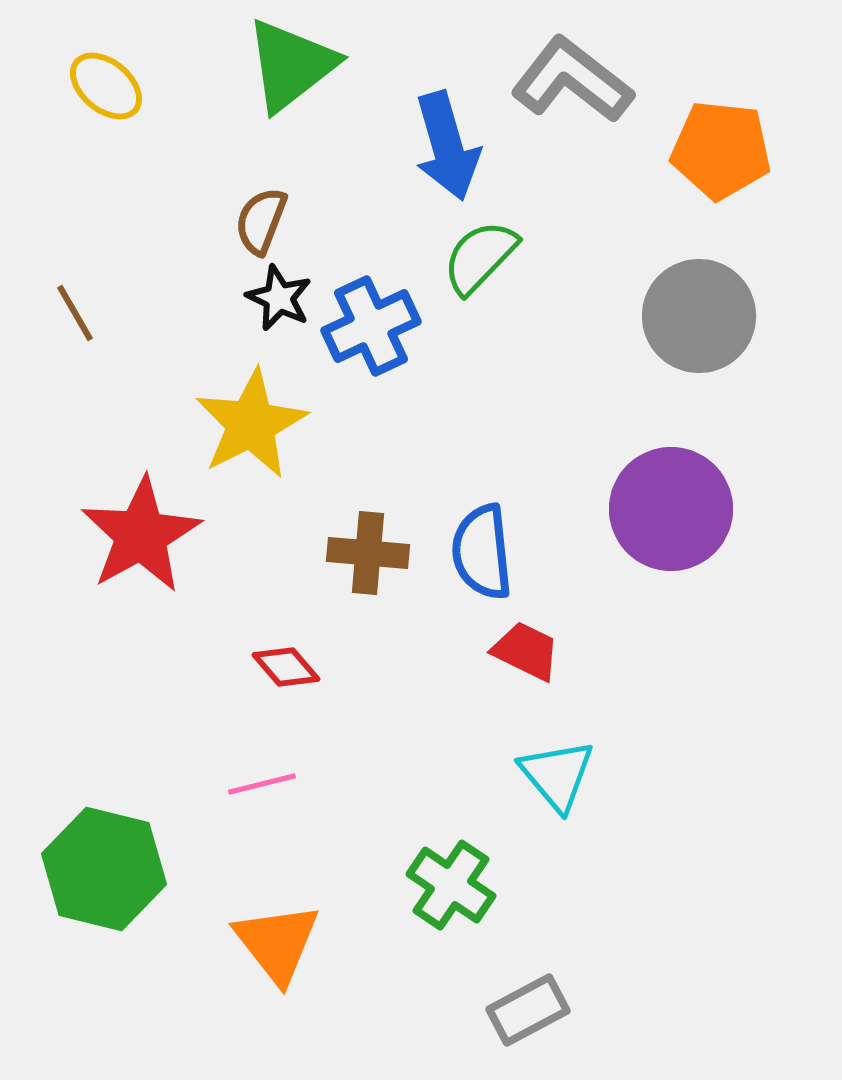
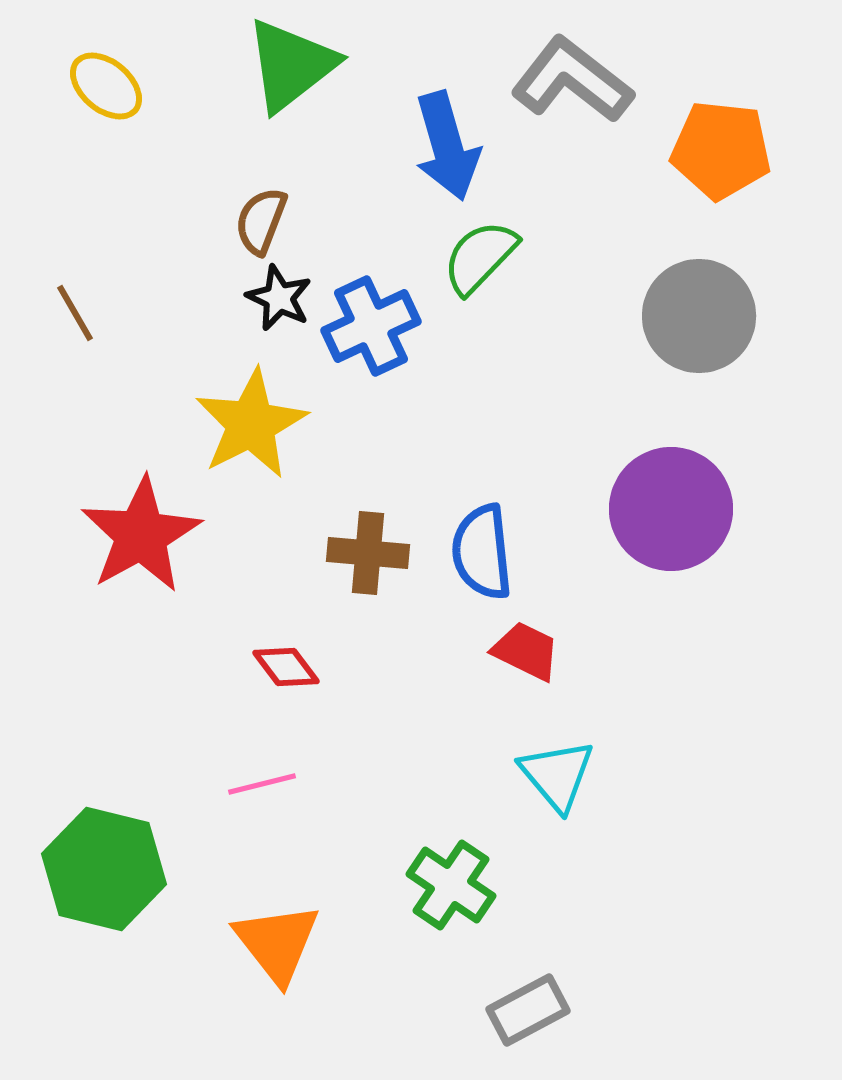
red diamond: rotated 4 degrees clockwise
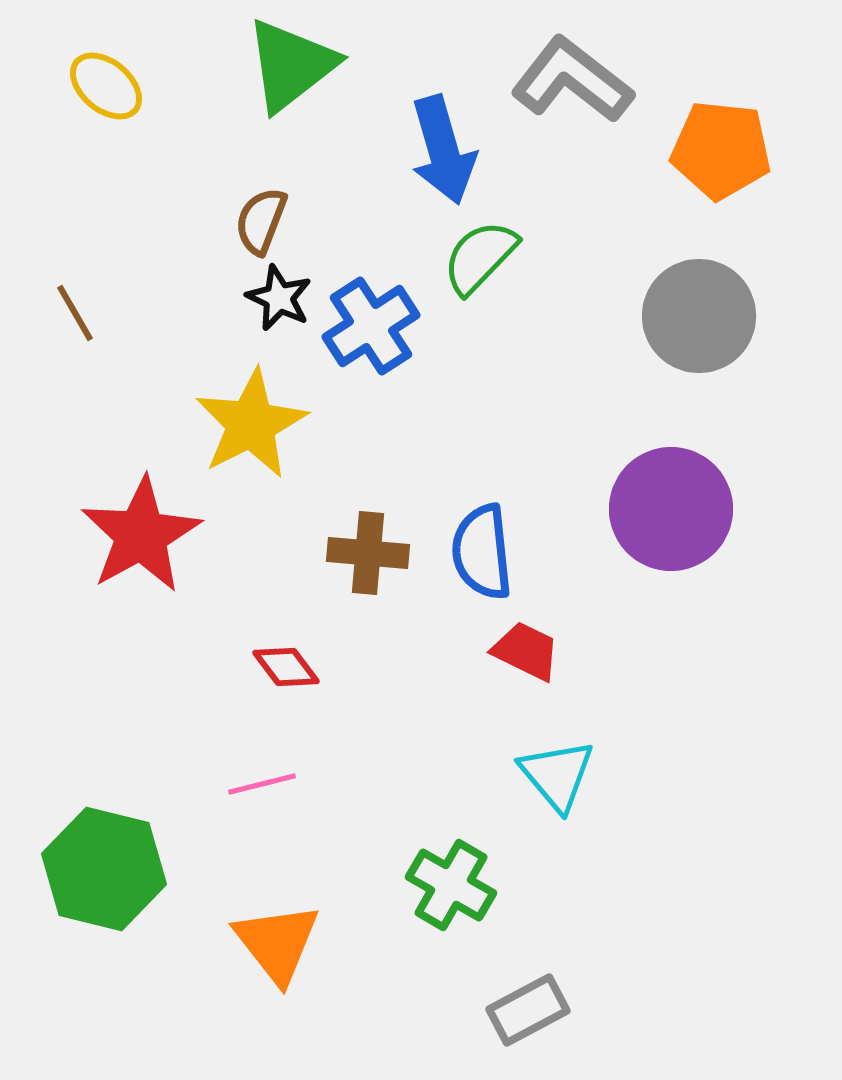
blue arrow: moved 4 px left, 4 px down
blue cross: rotated 8 degrees counterclockwise
green cross: rotated 4 degrees counterclockwise
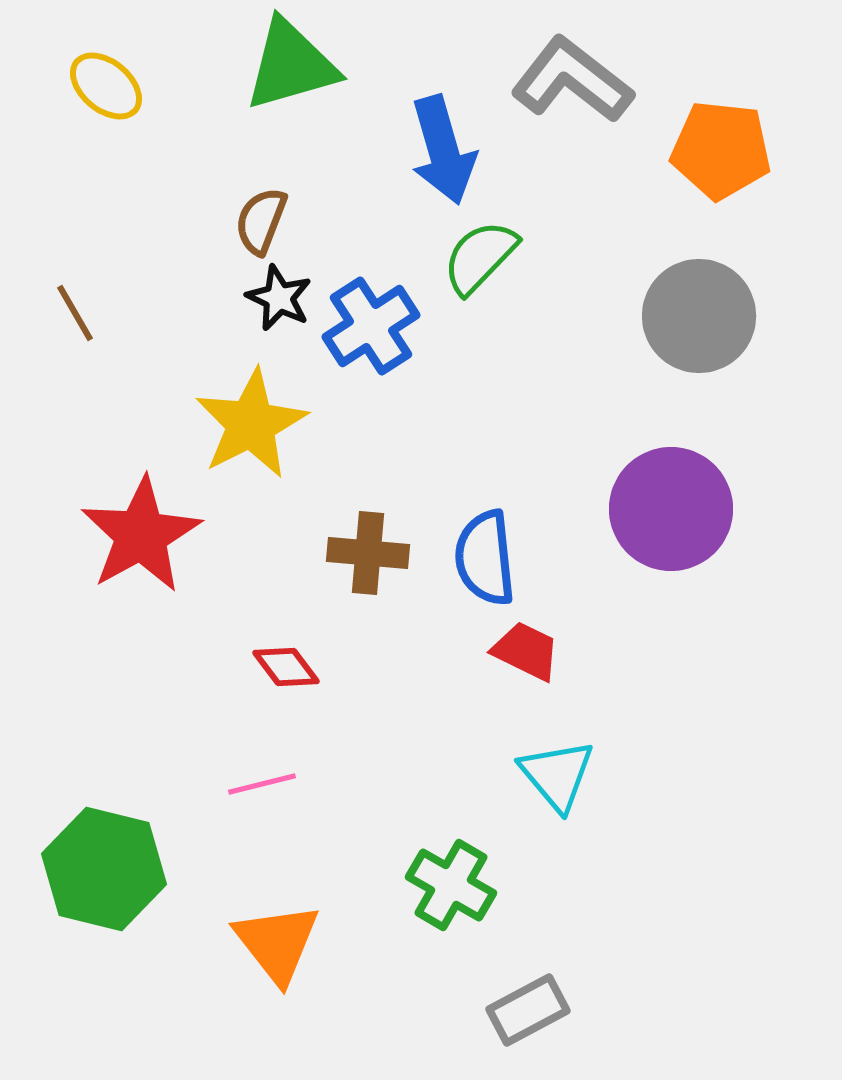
green triangle: rotated 22 degrees clockwise
blue semicircle: moved 3 px right, 6 px down
